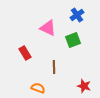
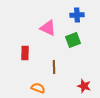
blue cross: rotated 32 degrees clockwise
red rectangle: rotated 32 degrees clockwise
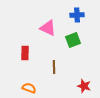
orange semicircle: moved 9 px left
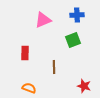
pink triangle: moved 5 px left, 8 px up; rotated 48 degrees counterclockwise
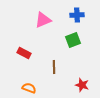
red rectangle: moved 1 px left; rotated 64 degrees counterclockwise
red star: moved 2 px left, 1 px up
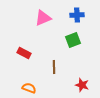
pink triangle: moved 2 px up
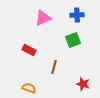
red rectangle: moved 5 px right, 3 px up
brown line: rotated 16 degrees clockwise
red star: moved 1 px right, 1 px up
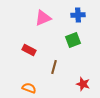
blue cross: moved 1 px right
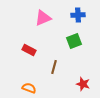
green square: moved 1 px right, 1 px down
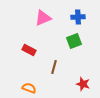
blue cross: moved 2 px down
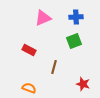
blue cross: moved 2 px left
